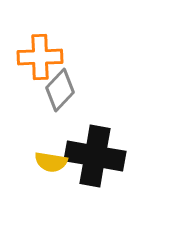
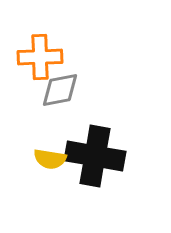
gray diamond: rotated 36 degrees clockwise
yellow semicircle: moved 1 px left, 3 px up
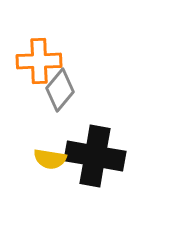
orange cross: moved 1 px left, 4 px down
gray diamond: rotated 39 degrees counterclockwise
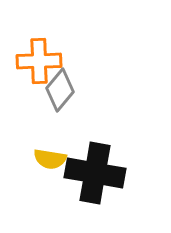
black cross: moved 17 px down
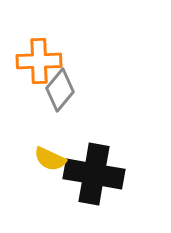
yellow semicircle: rotated 16 degrees clockwise
black cross: moved 1 px left, 1 px down
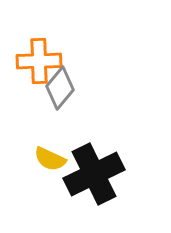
gray diamond: moved 2 px up
black cross: rotated 36 degrees counterclockwise
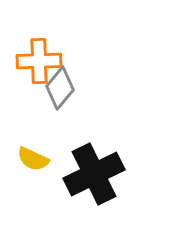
yellow semicircle: moved 17 px left
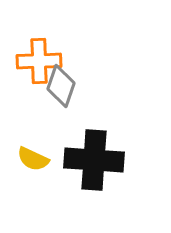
gray diamond: moved 1 px right, 2 px up; rotated 21 degrees counterclockwise
black cross: moved 14 px up; rotated 30 degrees clockwise
